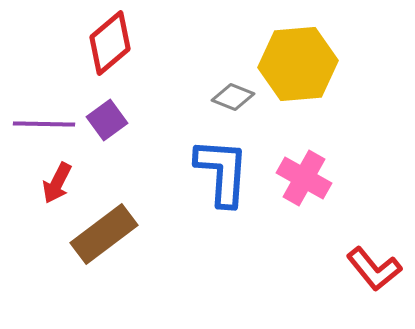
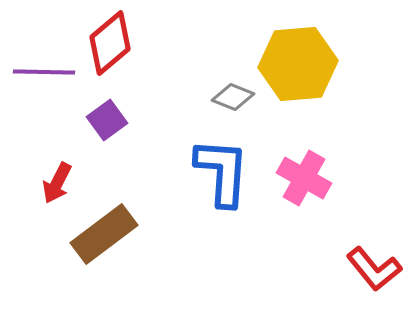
purple line: moved 52 px up
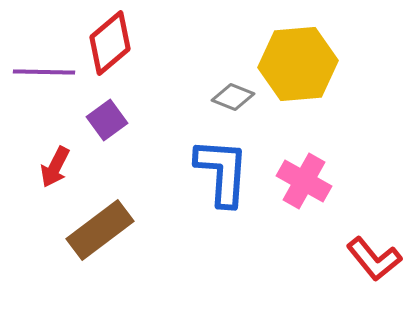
pink cross: moved 3 px down
red arrow: moved 2 px left, 16 px up
brown rectangle: moved 4 px left, 4 px up
red L-shape: moved 10 px up
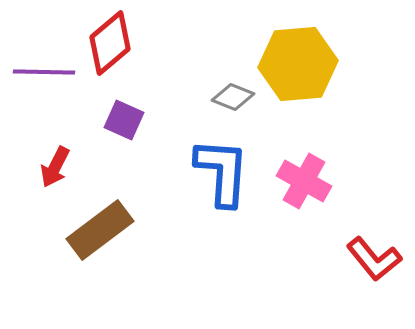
purple square: moved 17 px right; rotated 30 degrees counterclockwise
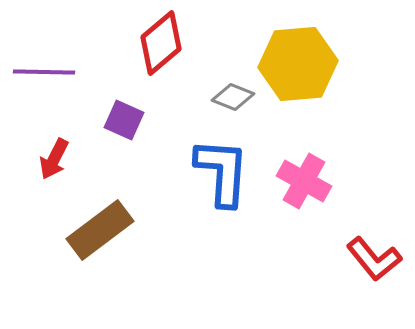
red diamond: moved 51 px right
red arrow: moved 1 px left, 8 px up
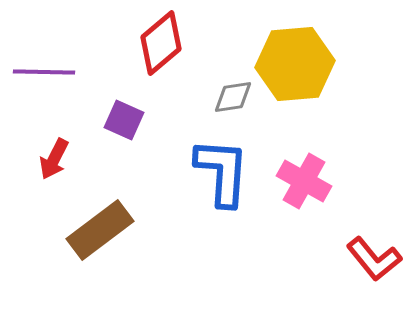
yellow hexagon: moved 3 px left
gray diamond: rotated 30 degrees counterclockwise
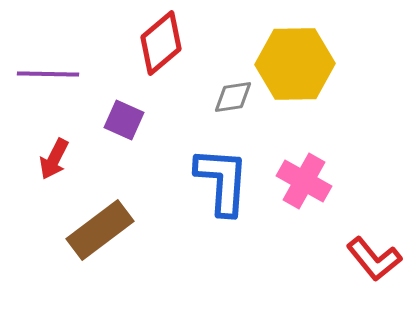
yellow hexagon: rotated 4 degrees clockwise
purple line: moved 4 px right, 2 px down
blue L-shape: moved 9 px down
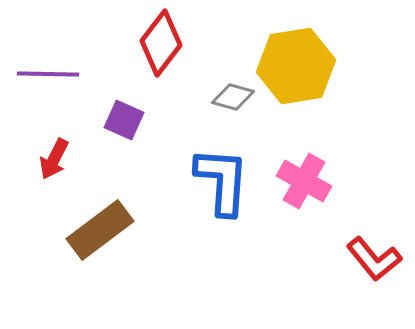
red diamond: rotated 12 degrees counterclockwise
yellow hexagon: moved 1 px right, 2 px down; rotated 8 degrees counterclockwise
gray diamond: rotated 24 degrees clockwise
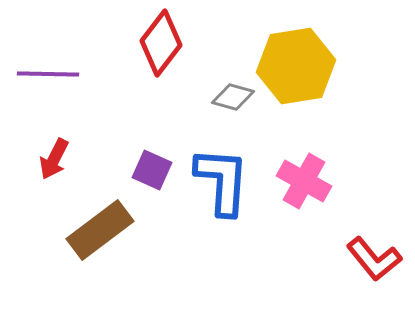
purple square: moved 28 px right, 50 px down
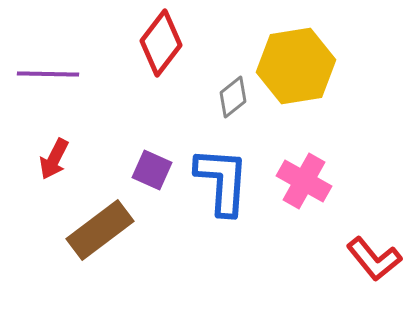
gray diamond: rotated 54 degrees counterclockwise
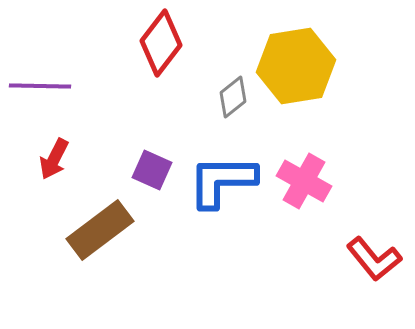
purple line: moved 8 px left, 12 px down
blue L-shape: rotated 94 degrees counterclockwise
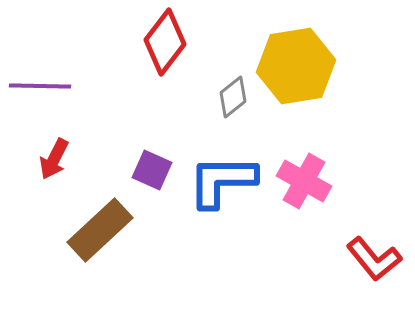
red diamond: moved 4 px right, 1 px up
brown rectangle: rotated 6 degrees counterclockwise
